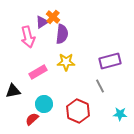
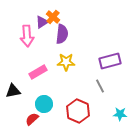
pink arrow: moved 1 px left, 1 px up; rotated 10 degrees clockwise
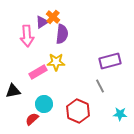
yellow star: moved 10 px left
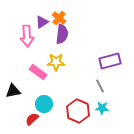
orange cross: moved 6 px right, 1 px down
pink rectangle: rotated 66 degrees clockwise
cyan star: moved 18 px left, 6 px up
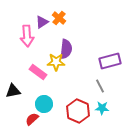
purple semicircle: moved 4 px right, 15 px down
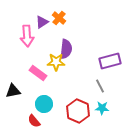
pink rectangle: moved 1 px down
red semicircle: moved 2 px right, 2 px down; rotated 88 degrees counterclockwise
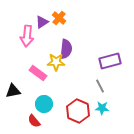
pink arrow: rotated 10 degrees clockwise
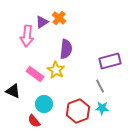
yellow star: moved 8 px down; rotated 30 degrees clockwise
pink rectangle: moved 3 px left, 1 px down
black triangle: rotated 35 degrees clockwise
red hexagon: rotated 15 degrees clockwise
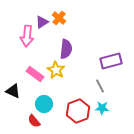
purple rectangle: moved 1 px right
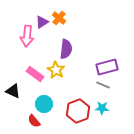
purple rectangle: moved 4 px left, 6 px down
gray line: moved 3 px right, 1 px up; rotated 40 degrees counterclockwise
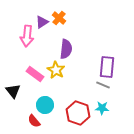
purple rectangle: rotated 70 degrees counterclockwise
black triangle: rotated 28 degrees clockwise
cyan circle: moved 1 px right, 1 px down
red hexagon: moved 2 px down; rotated 20 degrees counterclockwise
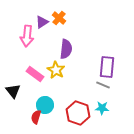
red semicircle: moved 2 px right, 4 px up; rotated 56 degrees clockwise
